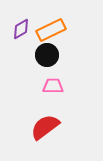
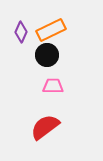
purple diamond: moved 3 px down; rotated 35 degrees counterclockwise
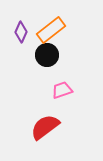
orange rectangle: rotated 12 degrees counterclockwise
pink trapezoid: moved 9 px right, 4 px down; rotated 20 degrees counterclockwise
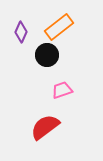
orange rectangle: moved 8 px right, 3 px up
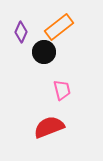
black circle: moved 3 px left, 3 px up
pink trapezoid: rotated 95 degrees clockwise
red semicircle: moved 4 px right; rotated 16 degrees clockwise
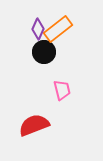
orange rectangle: moved 1 px left, 2 px down
purple diamond: moved 17 px right, 3 px up
red semicircle: moved 15 px left, 2 px up
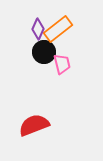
pink trapezoid: moved 26 px up
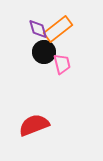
purple diamond: rotated 40 degrees counterclockwise
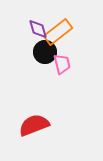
orange rectangle: moved 3 px down
black circle: moved 1 px right
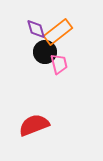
purple diamond: moved 2 px left
pink trapezoid: moved 3 px left
